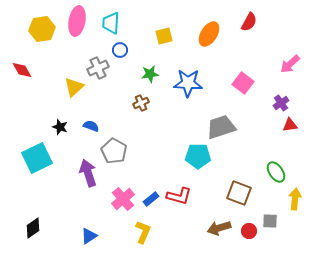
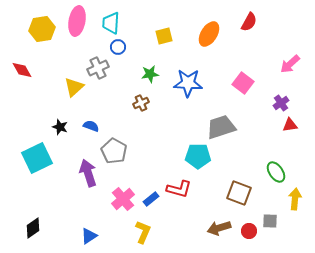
blue circle: moved 2 px left, 3 px up
red L-shape: moved 7 px up
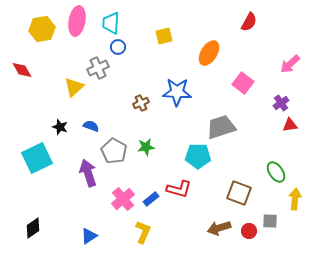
orange ellipse: moved 19 px down
green star: moved 4 px left, 73 px down
blue star: moved 11 px left, 9 px down
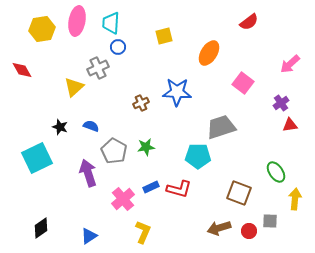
red semicircle: rotated 24 degrees clockwise
blue rectangle: moved 12 px up; rotated 14 degrees clockwise
black diamond: moved 8 px right
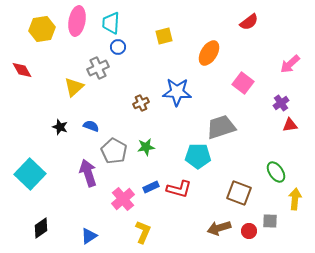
cyan square: moved 7 px left, 16 px down; rotated 20 degrees counterclockwise
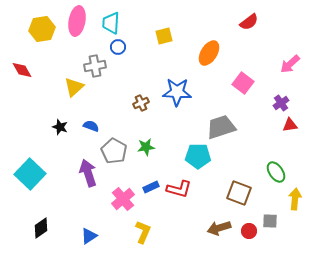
gray cross: moved 3 px left, 2 px up; rotated 15 degrees clockwise
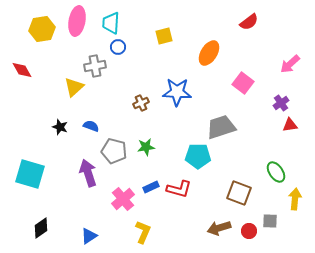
gray pentagon: rotated 15 degrees counterclockwise
cyan square: rotated 28 degrees counterclockwise
